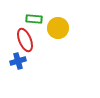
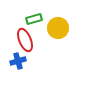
green rectangle: rotated 21 degrees counterclockwise
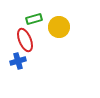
yellow circle: moved 1 px right, 1 px up
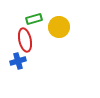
red ellipse: rotated 10 degrees clockwise
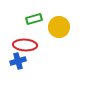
red ellipse: moved 5 px down; rotated 75 degrees counterclockwise
